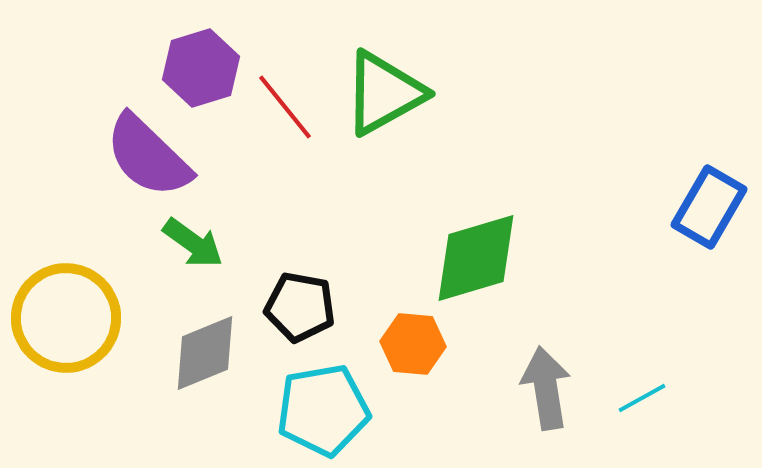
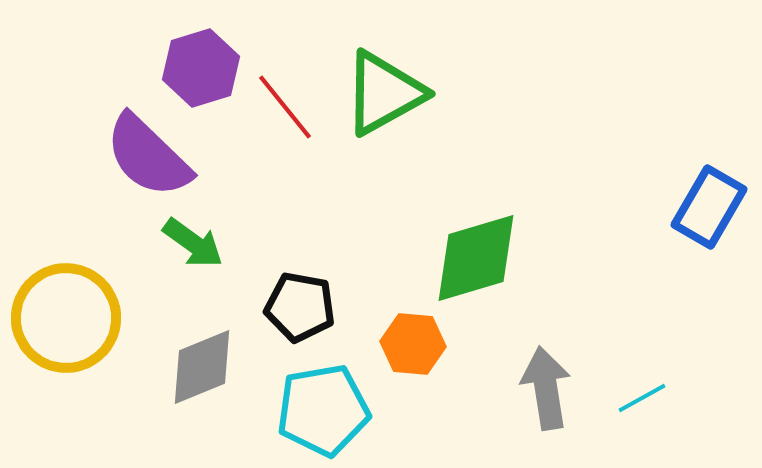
gray diamond: moved 3 px left, 14 px down
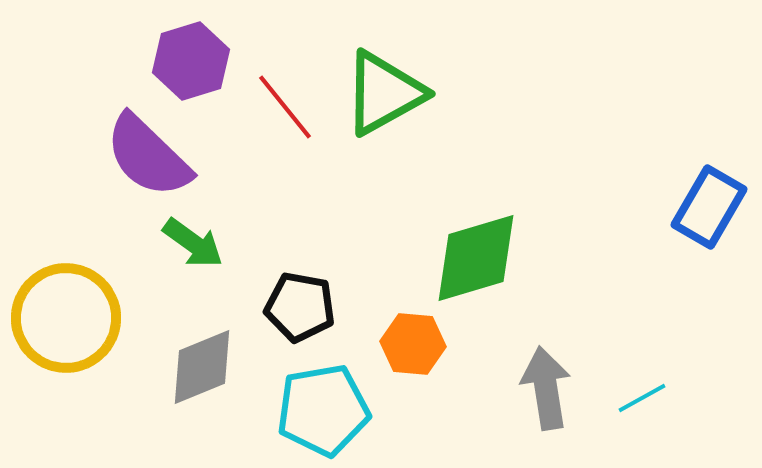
purple hexagon: moved 10 px left, 7 px up
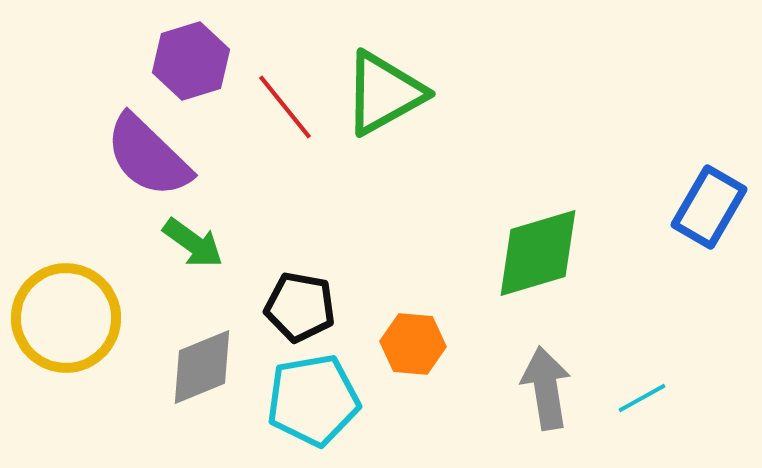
green diamond: moved 62 px right, 5 px up
cyan pentagon: moved 10 px left, 10 px up
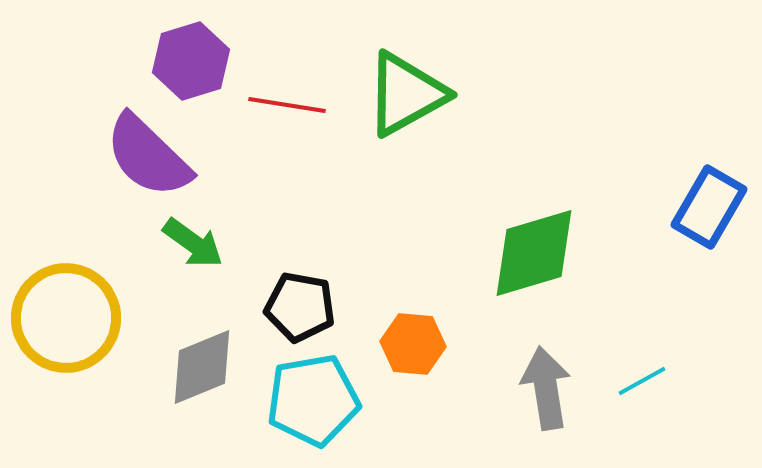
green triangle: moved 22 px right, 1 px down
red line: moved 2 px right, 2 px up; rotated 42 degrees counterclockwise
green diamond: moved 4 px left
cyan line: moved 17 px up
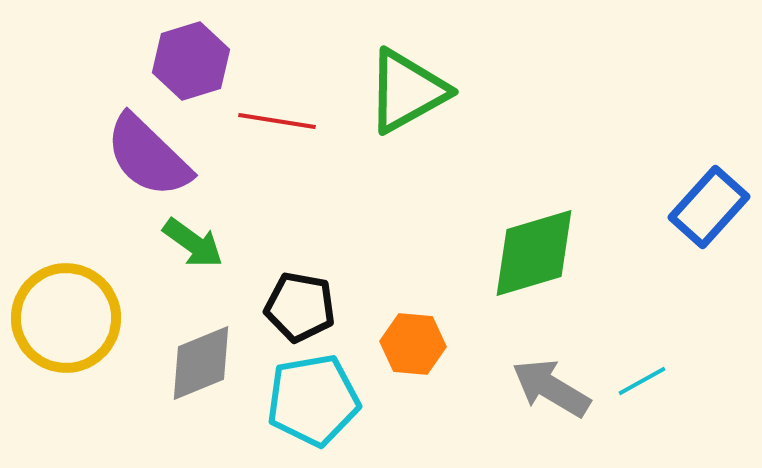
green triangle: moved 1 px right, 3 px up
red line: moved 10 px left, 16 px down
blue rectangle: rotated 12 degrees clockwise
gray diamond: moved 1 px left, 4 px up
gray arrow: moved 5 px right; rotated 50 degrees counterclockwise
